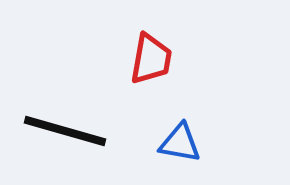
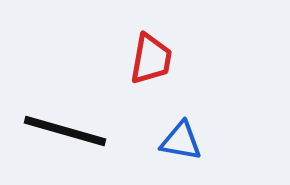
blue triangle: moved 1 px right, 2 px up
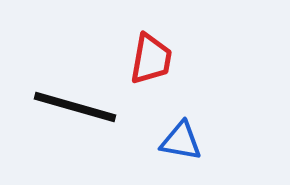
black line: moved 10 px right, 24 px up
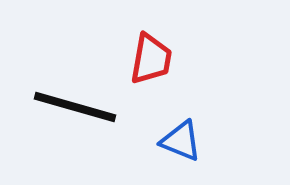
blue triangle: rotated 12 degrees clockwise
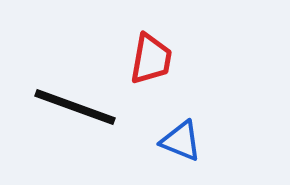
black line: rotated 4 degrees clockwise
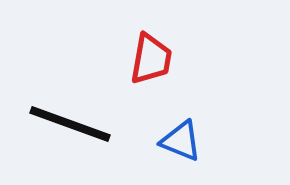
black line: moved 5 px left, 17 px down
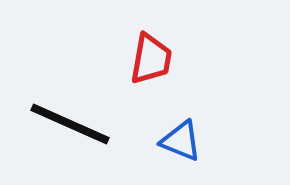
black line: rotated 4 degrees clockwise
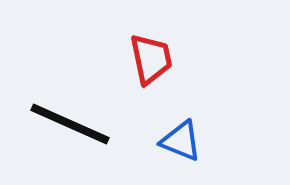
red trapezoid: rotated 22 degrees counterclockwise
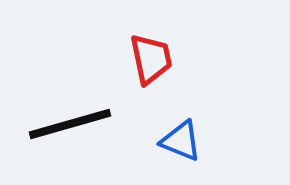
black line: rotated 40 degrees counterclockwise
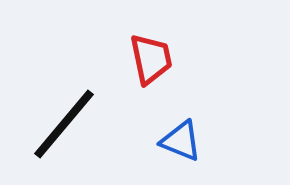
black line: moved 6 px left; rotated 34 degrees counterclockwise
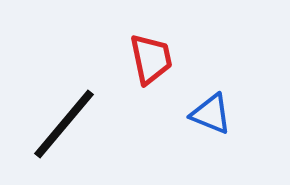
blue triangle: moved 30 px right, 27 px up
